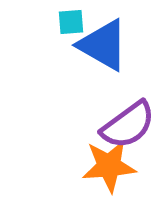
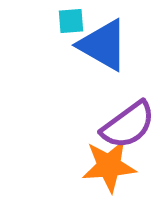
cyan square: moved 1 px up
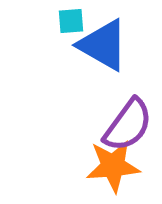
purple semicircle: rotated 18 degrees counterclockwise
orange star: moved 4 px right
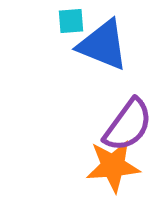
blue triangle: rotated 8 degrees counterclockwise
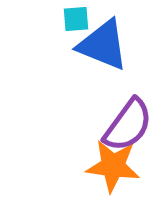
cyan square: moved 5 px right, 2 px up
orange star: rotated 12 degrees clockwise
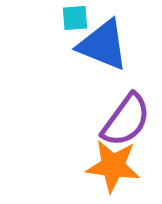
cyan square: moved 1 px left, 1 px up
purple semicircle: moved 2 px left, 5 px up
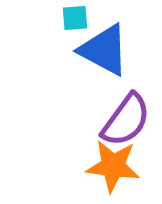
blue triangle: moved 1 px right, 5 px down; rotated 6 degrees clockwise
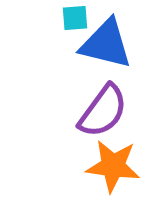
blue triangle: moved 2 px right, 6 px up; rotated 14 degrees counterclockwise
purple semicircle: moved 23 px left, 9 px up
